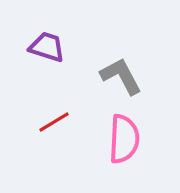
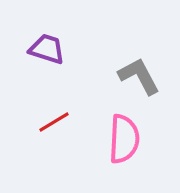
purple trapezoid: moved 2 px down
gray L-shape: moved 18 px right
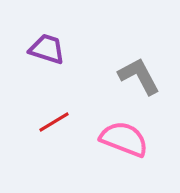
pink semicircle: rotated 72 degrees counterclockwise
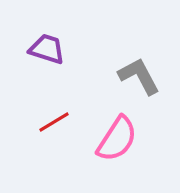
pink semicircle: moved 7 px left; rotated 102 degrees clockwise
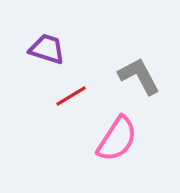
red line: moved 17 px right, 26 px up
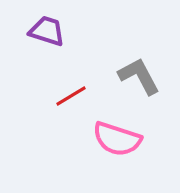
purple trapezoid: moved 18 px up
pink semicircle: rotated 75 degrees clockwise
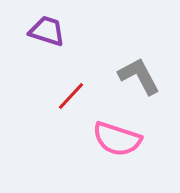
red line: rotated 16 degrees counterclockwise
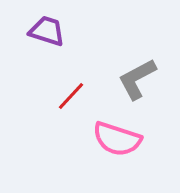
gray L-shape: moved 2 px left, 3 px down; rotated 90 degrees counterclockwise
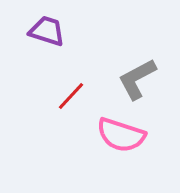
pink semicircle: moved 4 px right, 4 px up
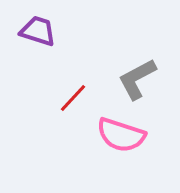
purple trapezoid: moved 9 px left
red line: moved 2 px right, 2 px down
